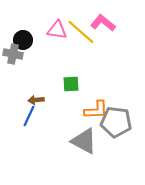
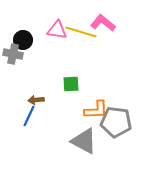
yellow line: rotated 24 degrees counterclockwise
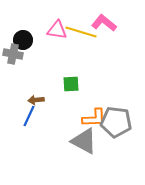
pink L-shape: moved 1 px right
orange L-shape: moved 2 px left, 8 px down
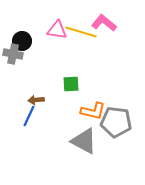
black circle: moved 1 px left, 1 px down
orange L-shape: moved 1 px left, 7 px up; rotated 15 degrees clockwise
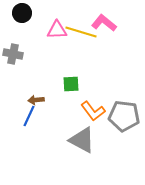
pink triangle: rotated 10 degrees counterclockwise
black circle: moved 28 px up
orange L-shape: rotated 40 degrees clockwise
gray pentagon: moved 8 px right, 6 px up
gray triangle: moved 2 px left, 1 px up
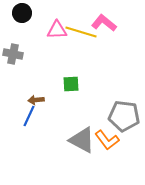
orange L-shape: moved 14 px right, 29 px down
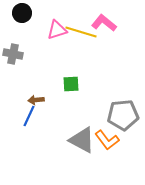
pink triangle: rotated 15 degrees counterclockwise
gray pentagon: moved 1 px left, 1 px up; rotated 12 degrees counterclockwise
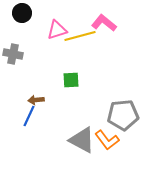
yellow line: moved 1 px left, 4 px down; rotated 32 degrees counterclockwise
green square: moved 4 px up
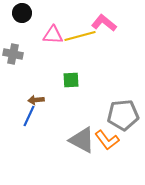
pink triangle: moved 4 px left, 5 px down; rotated 20 degrees clockwise
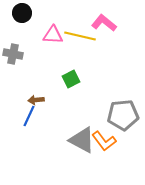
yellow line: rotated 28 degrees clockwise
green square: moved 1 px up; rotated 24 degrees counterclockwise
orange L-shape: moved 3 px left, 1 px down
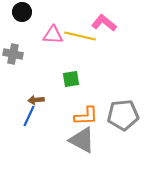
black circle: moved 1 px up
green square: rotated 18 degrees clockwise
orange L-shape: moved 18 px left, 25 px up; rotated 55 degrees counterclockwise
